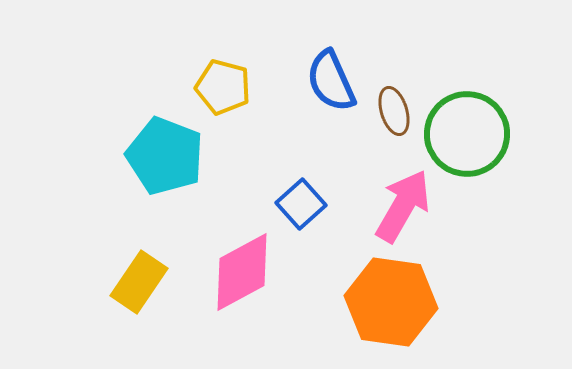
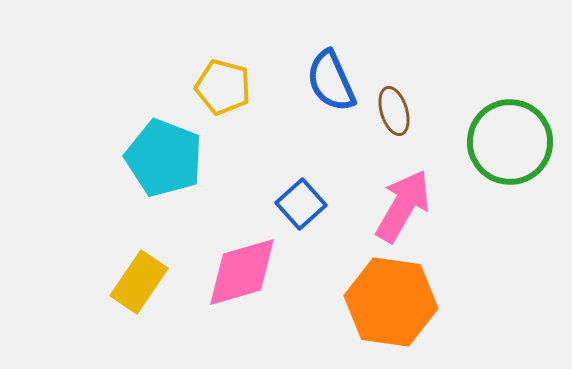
green circle: moved 43 px right, 8 px down
cyan pentagon: moved 1 px left, 2 px down
pink diamond: rotated 12 degrees clockwise
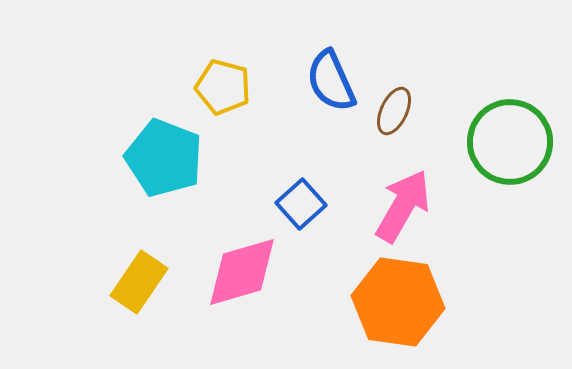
brown ellipse: rotated 42 degrees clockwise
orange hexagon: moved 7 px right
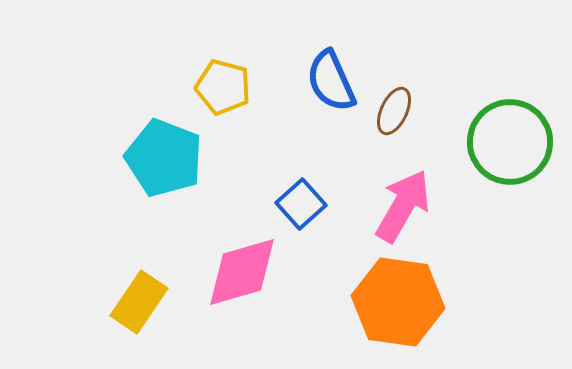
yellow rectangle: moved 20 px down
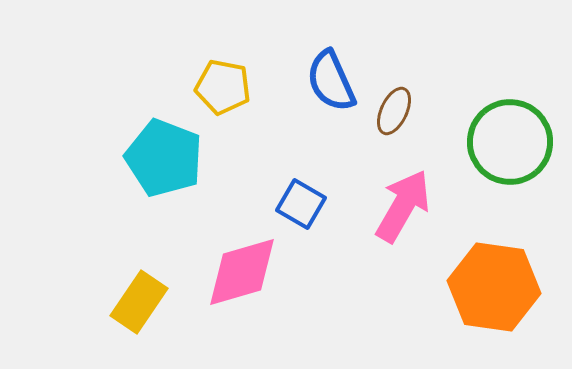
yellow pentagon: rotated 4 degrees counterclockwise
blue square: rotated 18 degrees counterclockwise
orange hexagon: moved 96 px right, 15 px up
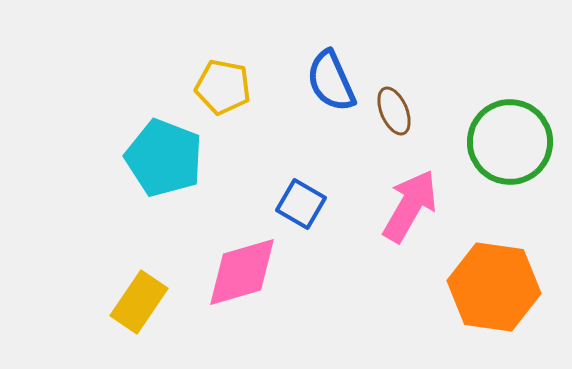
brown ellipse: rotated 48 degrees counterclockwise
pink arrow: moved 7 px right
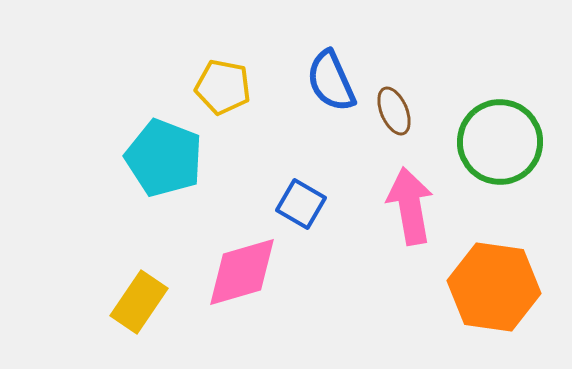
green circle: moved 10 px left
pink arrow: rotated 40 degrees counterclockwise
